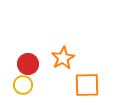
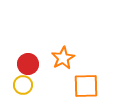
orange square: moved 1 px left, 1 px down
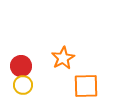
red circle: moved 7 px left, 2 px down
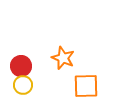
orange star: rotated 20 degrees counterclockwise
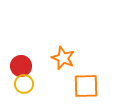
yellow circle: moved 1 px right, 1 px up
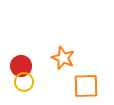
yellow circle: moved 2 px up
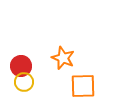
orange square: moved 3 px left
